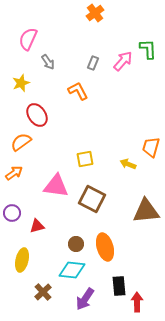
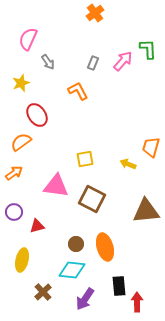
purple circle: moved 2 px right, 1 px up
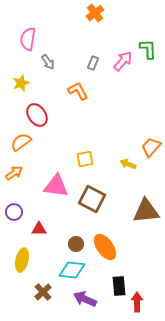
pink semicircle: rotated 15 degrees counterclockwise
orange trapezoid: rotated 25 degrees clockwise
red triangle: moved 2 px right, 3 px down; rotated 14 degrees clockwise
orange ellipse: rotated 20 degrees counterclockwise
purple arrow: rotated 80 degrees clockwise
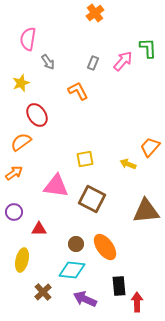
green L-shape: moved 1 px up
orange trapezoid: moved 1 px left
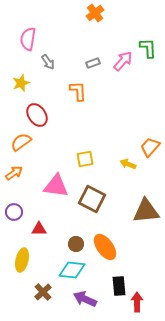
gray rectangle: rotated 48 degrees clockwise
orange L-shape: rotated 25 degrees clockwise
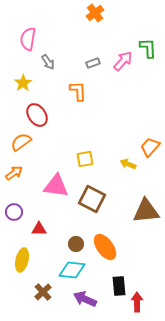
yellow star: moved 2 px right; rotated 12 degrees counterclockwise
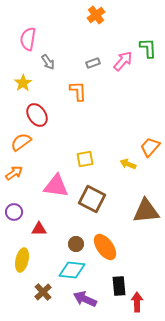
orange cross: moved 1 px right, 2 px down
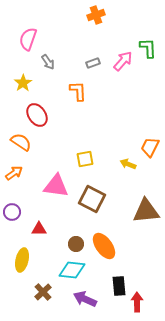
orange cross: rotated 18 degrees clockwise
pink semicircle: rotated 10 degrees clockwise
orange semicircle: rotated 70 degrees clockwise
orange trapezoid: rotated 15 degrees counterclockwise
purple circle: moved 2 px left
orange ellipse: moved 1 px left, 1 px up
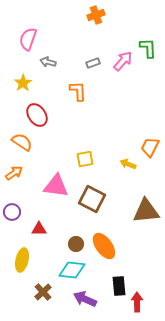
gray arrow: rotated 140 degrees clockwise
orange semicircle: moved 1 px right
